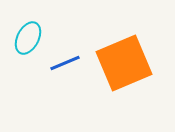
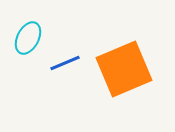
orange square: moved 6 px down
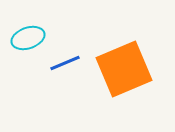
cyan ellipse: rotated 44 degrees clockwise
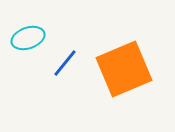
blue line: rotated 28 degrees counterclockwise
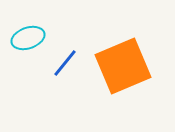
orange square: moved 1 px left, 3 px up
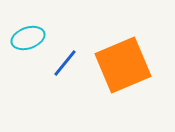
orange square: moved 1 px up
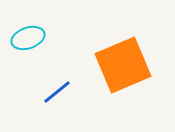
blue line: moved 8 px left, 29 px down; rotated 12 degrees clockwise
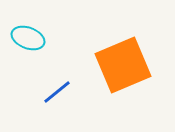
cyan ellipse: rotated 40 degrees clockwise
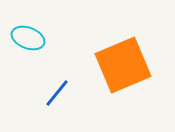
blue line: moved 1 px down; rotated 12 degrees counterclockwise
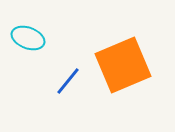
blue line: moved 11 px right, 12 px up
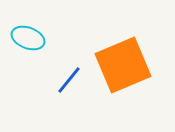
blue line: moved 1 px right, 1 px up
